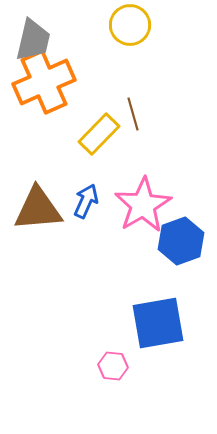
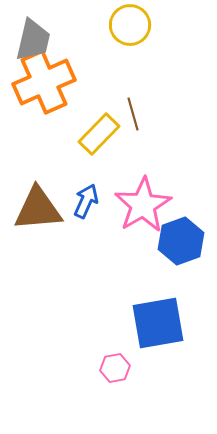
pink hexagon: moved 2 px right, 2 px down; rotated 16 degrees counterclockwise
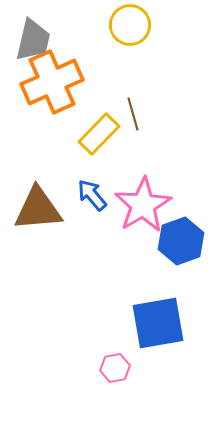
orange cross: moved 8 px right
blue arrow: moved 6 px right, 6 px up; rotated 64 degrees counterclockwise
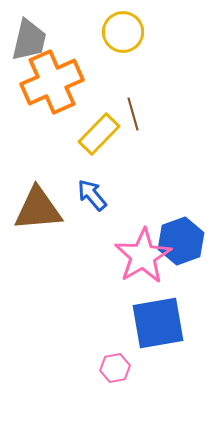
yellow circle: moved 7 px left, 7 px down
gray trapezoid: moved 4 px left
pink star: moved 51 px down
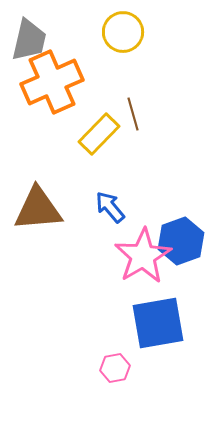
blue arrow: moved 18 px right, 12 px down
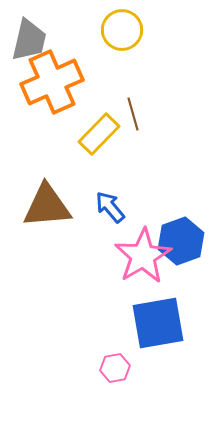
yellow circle: moved 1 px left, 2 px up
brown triangle: moved 9 px right, 3 px up
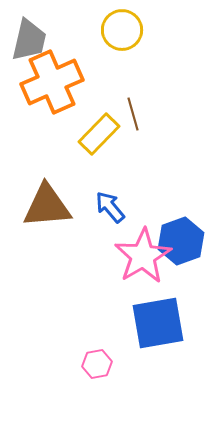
pink hexagon: moved 18 px left, 4 px up
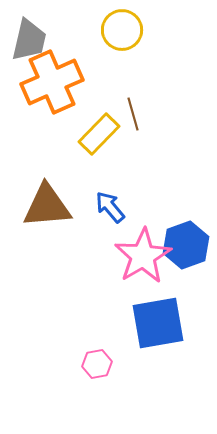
blue hexagon: moved 5 px right, 4 px down
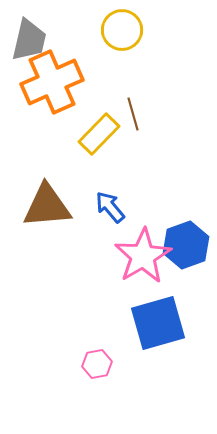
blue square: rotated 6 degrees counterclockwise
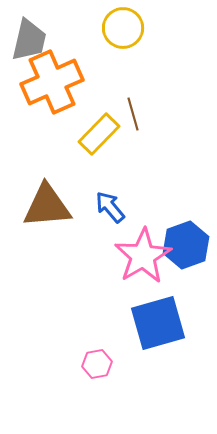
yellow circle: moved 1 px right, 2 px up
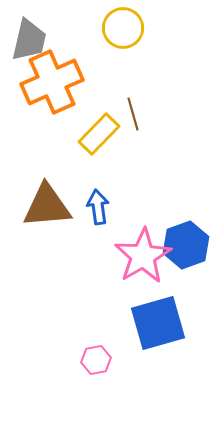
blue arrow: moved 12 px left; rotated 32 degrees clockwise
pink hexagon: moved 1 px left, 4 px up
